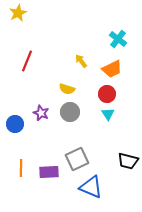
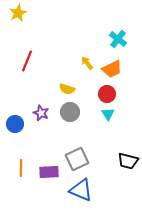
yellow arrow: moved 6 px right, 2 px down
blue triangle: moved 10 px left, 3 px down
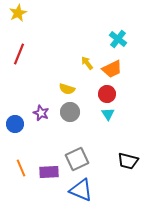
red line: moved 8 px left, 7 px up
orange line: rotated 24 degrees counterclockwise
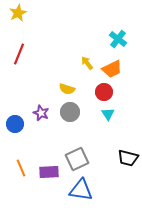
red circle: moved 3 px left, 2 px up
black trapezoid: moved 3 px up
blue triangle: rotated 15 degrees counterclockwise
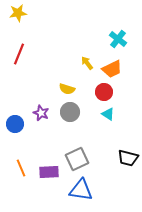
yellow star: rotated 18 degrees clockwise
cyan triangle: rotated 24 degrees counterclockwise
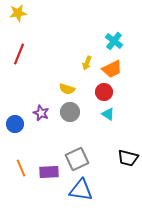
cyan cross: moved 4 px left, 2 px down
yellow arrow: rotated 120 degrees counterclockwise
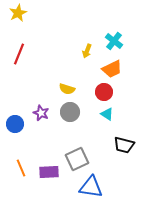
yellow star: rotated 18 degrees counterclockwise
yellow arrow: moved 12 px up
cyan triangle: moved 1 px left
black trapezoid: moved 4 px left, 13 px up
blue triangle: moved 10 px right, 3 px up
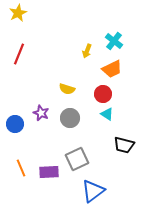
red circle: moved 1 px left, 2 px down
gray circle: moved 6 px down
blue triangle: moved 2 px right, 4 px down; rotated 45 degrees counterclockwise
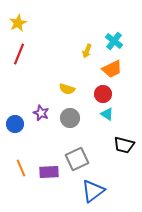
yellow star: moved 10 px down
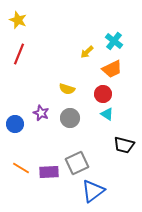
yellow star: moved 3 px up; rotated 24 degrees counterclockwise
yellow arrow: moved 1 px down; rotated 24 degrees clockwise
gray square: moved 4 px down
orange line: rotated 36 degrees counterclockwise
